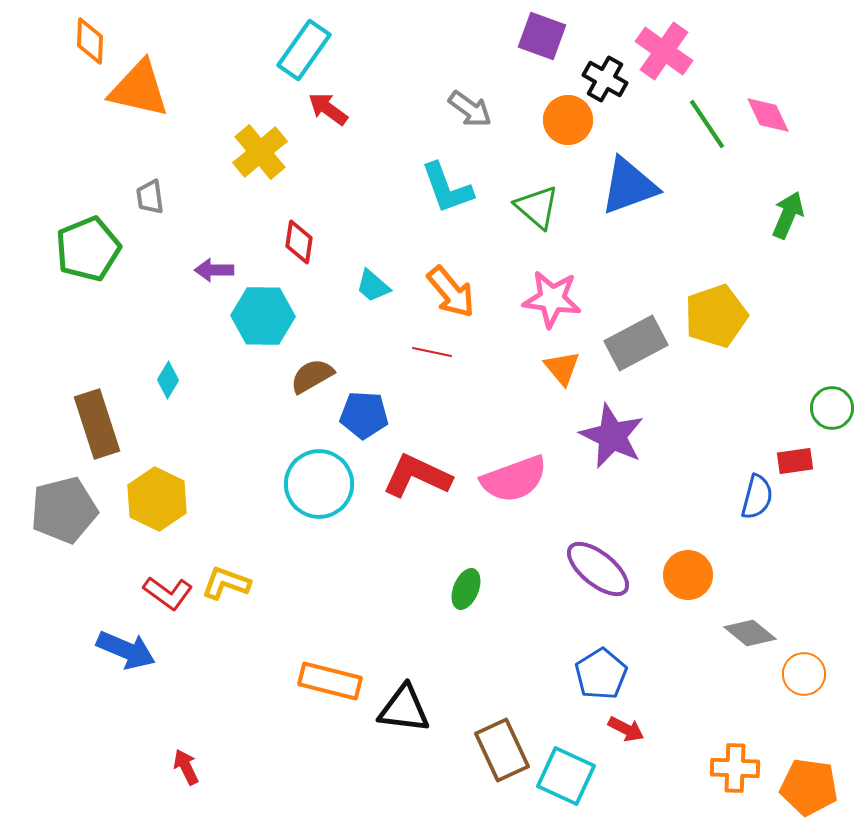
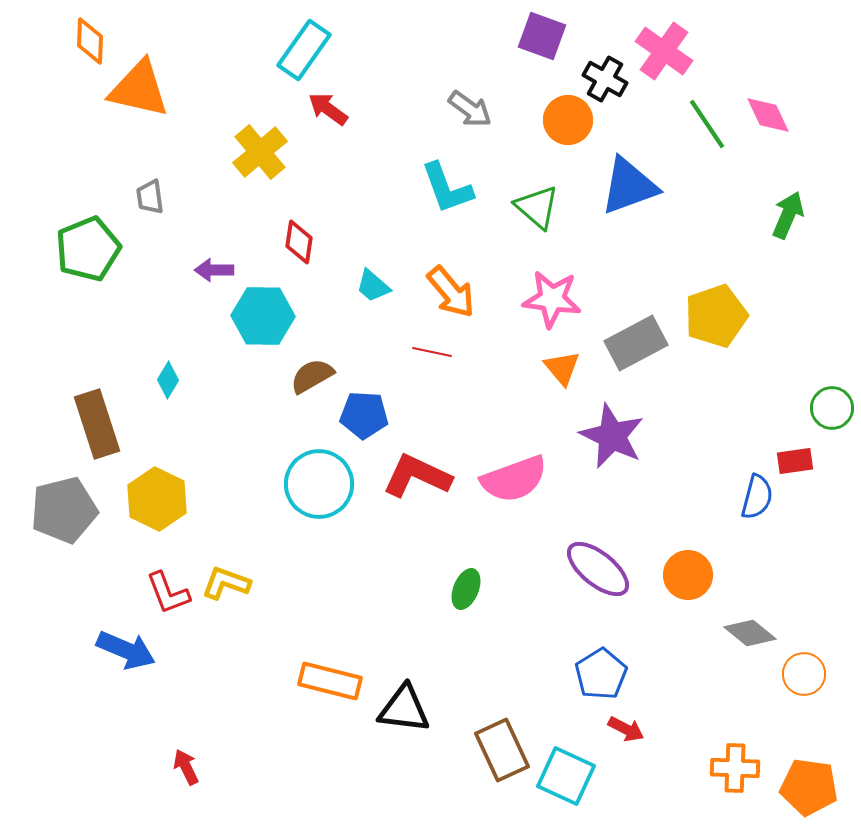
red L-shape at (168, 593): rotated 33 degrees clockwise
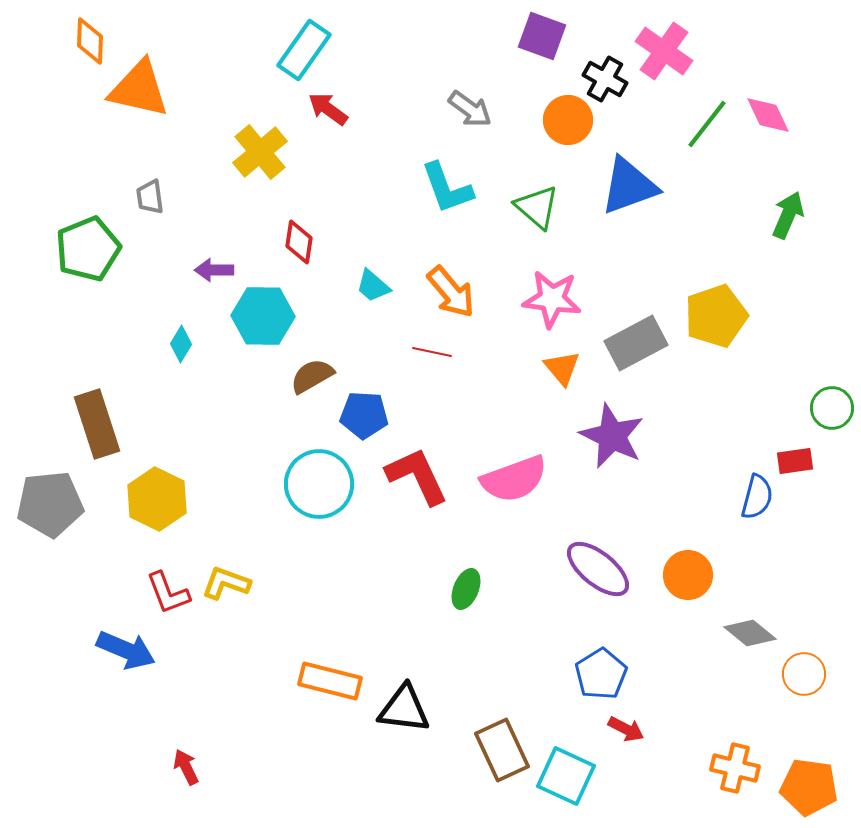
green line at (707, 124): rotated 72 degrees clockwise
cyan diamond at (168, 380): moved 13 px right, 36 px up
red L-shape at (417, 476): rotated 40 degrees clockwise
gray pentagon at (64, 510): moved 14 px left, 6 px up; rotated 8 degrees clockwise
orange cross at (735, 768): rotated 12 degrees clockwise
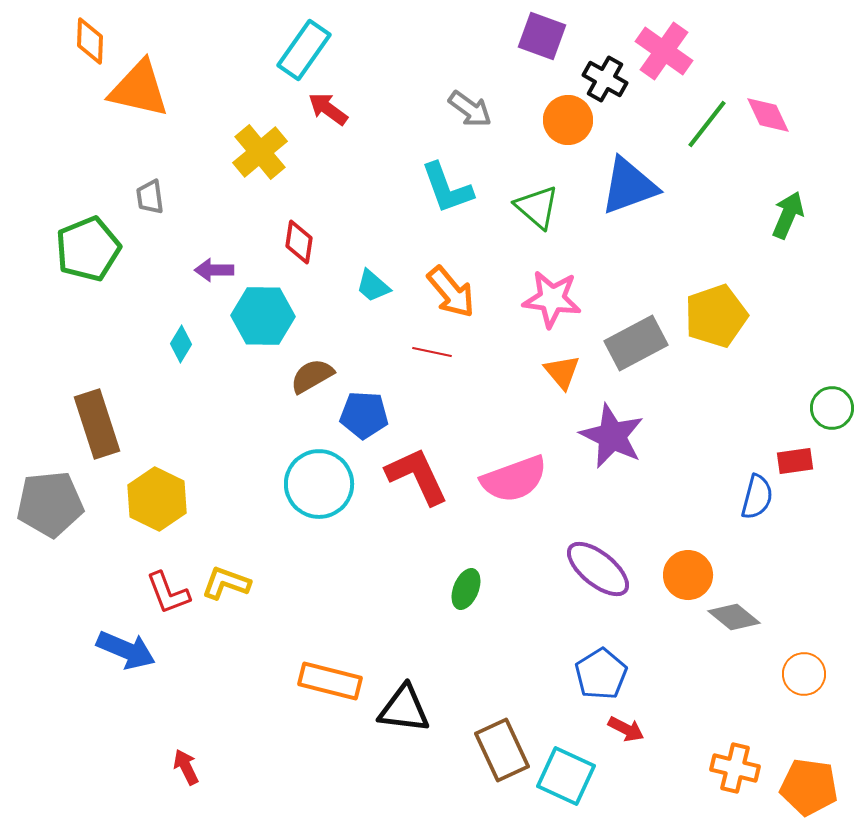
orange triangle at (562, 368): moved 4 px down
gray diamond at (750, 633): moved 16 px left, 16 px up
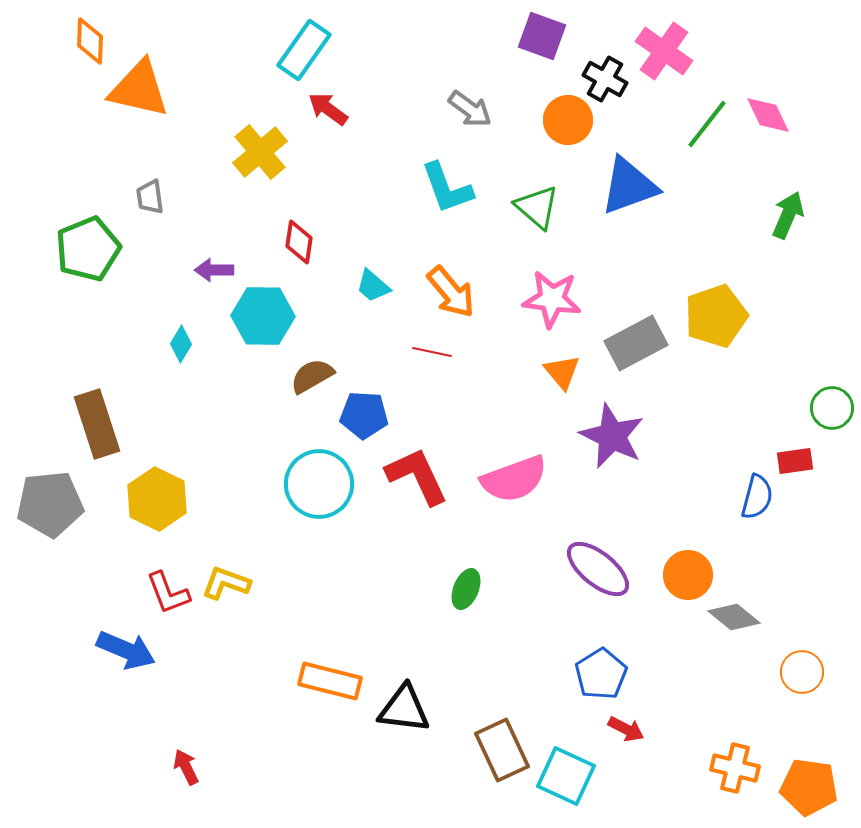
orange circle at (804, 674): moved 2 px left, 2 px up
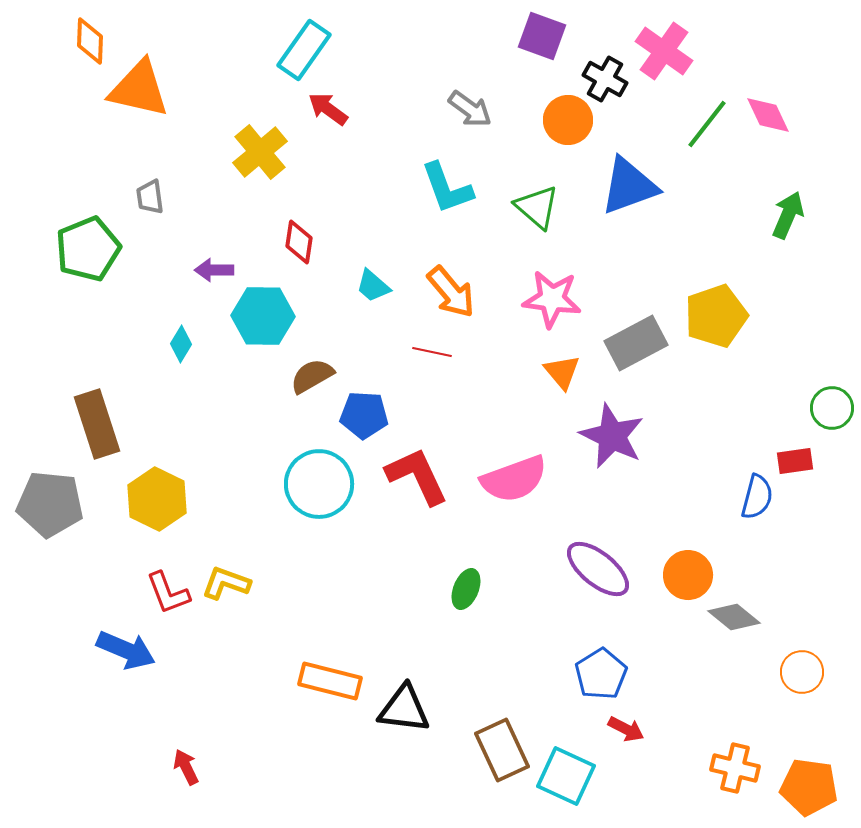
gray pentagon at (50, 504): rotated 12 degrees clockwise
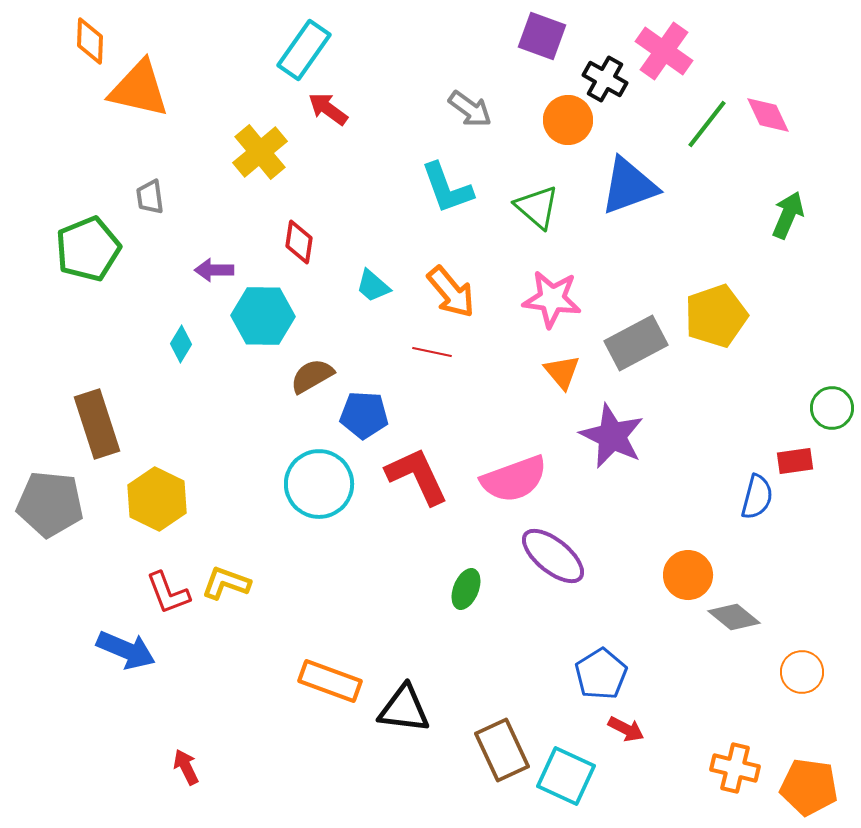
purple ellipse at (598, 569): moved 45 px left, 13 px up
orange rectangle at (330, 681): rotated 6 degrees clockwise
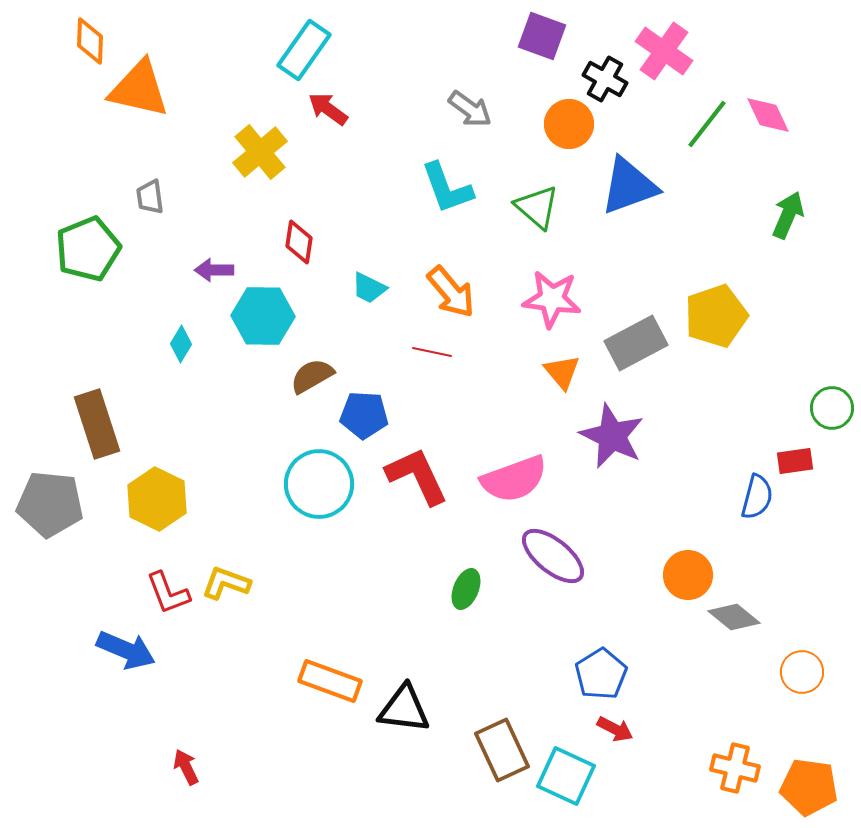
orange circle at (568, 120): moved 1 px right, 4 px down
cyan trapezoid at (373, 286): moved 4 px left, 2 px down; rotated 15 degrees counterclockwise
red arrow at (626, 729): moved 11 px left
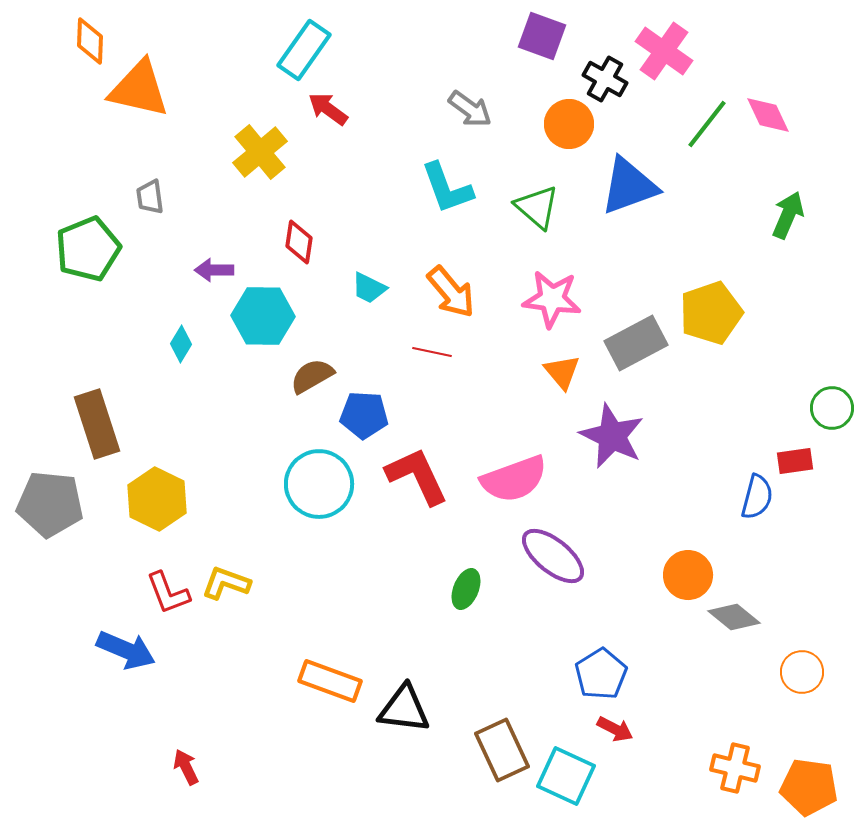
yellow pentagon at (716, 316): moved 5 px left, 3 px up
